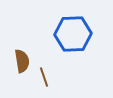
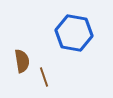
blue hexagon: moved 1 px right, 1 px up; rotated 12 degrees clockwise
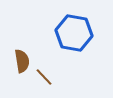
brown line: rotated 24 degrees counterclockwise
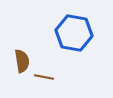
brown line: rotated 36 degrees counterclockwise
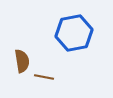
blue hexagon: rotated 21 degrees counterclockwise
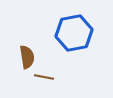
brown semicircle: moved 5 px right, 4 px up
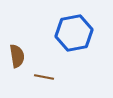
brown semicircle: moved 10 px left, 1 px up
